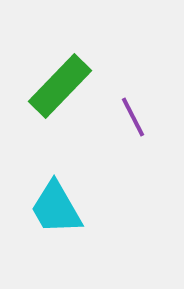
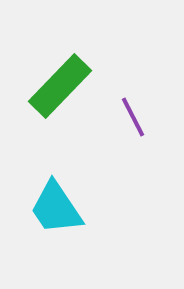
cyan trapezoid: rotated 4 degrees counterclockwise
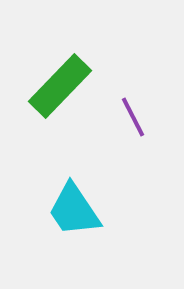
cyan trapezoid: moved 18 px right, 2 px down
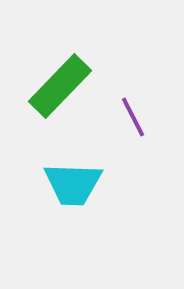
cyan trapezoid: moved 1 px left, 26 px up; rotated 54 degrees counterclockwise
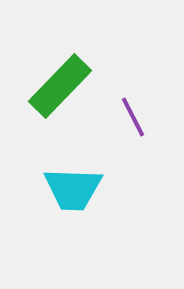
cyan trapezoid: moved 5 px down
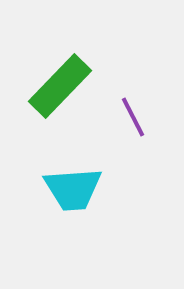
cyan trapezoid: rotated 6 degrees counterclockwise
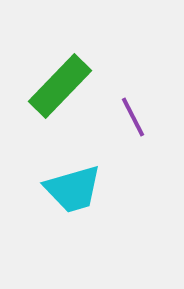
cyan trapezoid: rotated 12 degrees counterclockwise
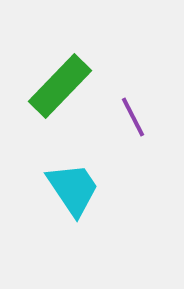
cyan trapezoid: rotated 108 degrees counterclockwise
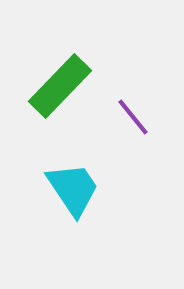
purple line: rotated 12 degrees counterclockwise
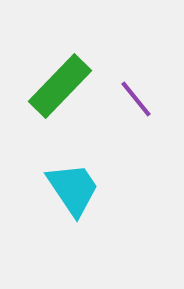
purple line: moved 3 px right, 18 px up
